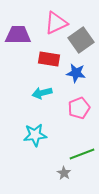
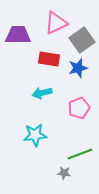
gray square: moved 1 px right
blue star: moved 2 px right, 5 px up; rotated 24 degrees counterclockwise
green line: moved 2 px left
gray star: rotated 24 degrees counterclockwise
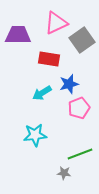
blue star: moved 9 px left, 16 px down
cyan arrow: rotated 18 degrees counterclockwise
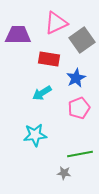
blue star: moved 7 px right, 6 px up; rotated 12 degrees counterclockwise
green line: rotated 10 degrees clockwise
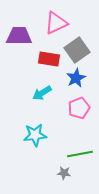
purple trapezoid: moved 1 px right, 1 px down
gray square: moved 5 px left, 10 px down
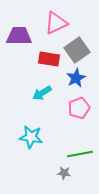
cyan star: moved 4 px left, 2 px down; rotated 15 degrees clockwise
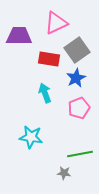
cyan arrow: moved 3 px right; rotated 102 degrees clockwise
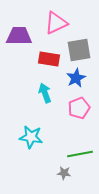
gray square: moved 2 px right; rotated 25 degrees clockwise
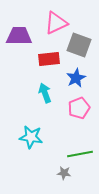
gray square: moved 5 px up; rotated 30 degrees clockwise
red rectangle: rotated 15 degrees counterclockwise
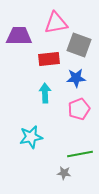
pink triangle: rotated 15 degrees clockwise
blue star: rotated 24 degrees clockwise
cyan arrow: rotated 18 degrees clockwise
pink pentagon: moved 1 px down
cyan star: rotated 20 degrees counterclockwise
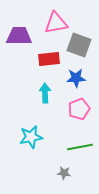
green line: moved 7 px up
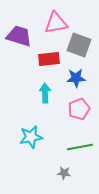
purple trapezoid: rotated 16 degrees clockwise
